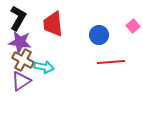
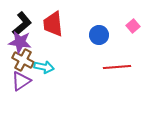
black L-shape: moved 4 px right, 6 px down; rotated 20 degrees clockwise
red line: moved 6 px right, 5 px down
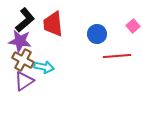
black L-shape: moved 3 px right, 4 px up
blue circle: moved 2 px left, 1 px up
purple star: moved 1 px up
red line: moved 11 px up
purple triangle: moved 3 px right
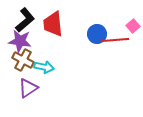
red line: moved 2 px left, 16 px up
purple triangle: moved 4 px right, 7 px down
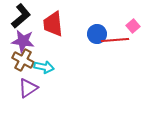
black L-shape: moved 4 px left, 4 px up
purple star: moved 3 px right
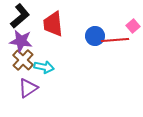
black L-shape: moved 1 px left
blue circle: moved 2 px left, 2 px down
purple star: moved 2 px left
brown cross: rotated 15 degrees clockwise
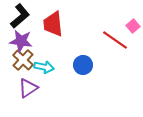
blue circle: moved 12 px left, 29 px down
red line: rotated 40 degrees clockwise
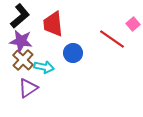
pink square: moved 2 px up
red line: moved 3 px left, 1 px up
blue circle: moved 10 px left, 12 px up
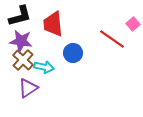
black L-shape: rotated 25 degrees clockwise
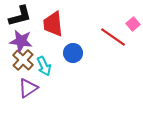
red line: moved 1 px right, 2 px up
cyan arrow: moved 1 px up; rotated 54 degrees clockwise
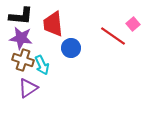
black L-shape: moved 1 px right; rotated 20 degrees clockwise
red line: moved 1 px up
purple star: moved 3 px up
blue circle: moved 2 px left, 5 px up
brown cross: rotated 25 degrees counterclockwise
cyan arrow: moved 2 px left, 1 px up
